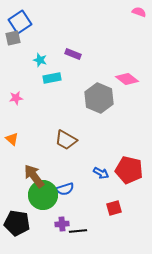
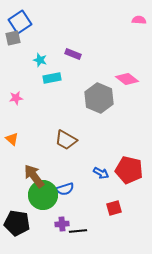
pink semicircle: moved 8 px down; rotated 16 degrees counterclockwise
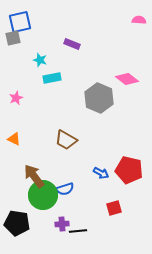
blue square: rotated 20 degrees clockwise
purple rectangle: moved 1 px left, 10 px up
pink star: rotated 16 degrees counterclockwise
orange triangle: moved 2 px right; rotated 16 degrees counterclockwise
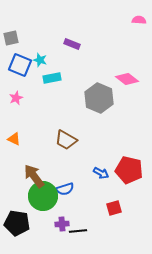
blue square: moved 43 px down; rotated 35 degrees clockwise
gray square: moved 2 px left
green circle: moved 1 px down
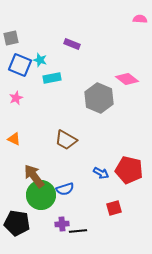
pink semicircle: moved 1 px right, 1 px up
green circle: moved 2 px left, 1 px up
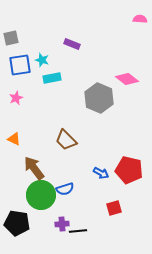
cyan star: moved 2 px right
blue square: rotated 30 degrees counterclockwise
brown trapezoid: rotated 15 degrees clockwise
brown arrow: moved 8 px up
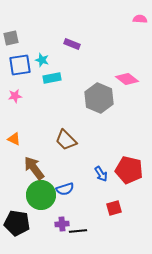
pink star: moved 1 px left, 2 px up; rotated 16 degrees clockwise
blue arrow: moved 1 px down; rotated 28 degrees clockwise
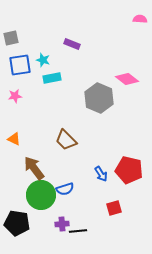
cyan star: moved 1 px right
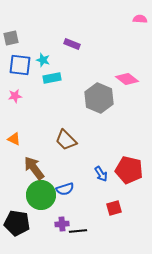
blue square: rotated 15 degrees clockwise
